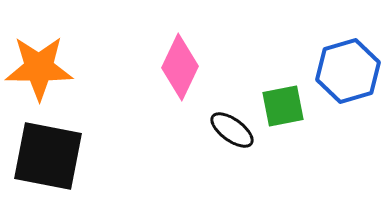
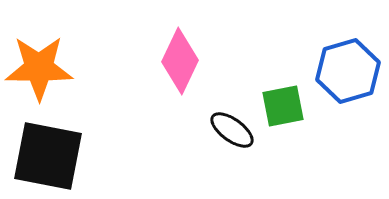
pink diamond: moved 6 px up
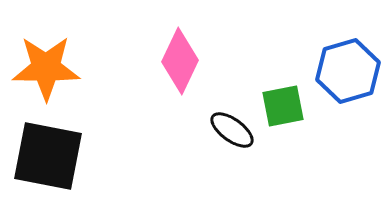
orange star: moved 7 px right
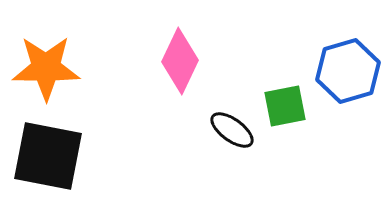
green square: moved 2 px right
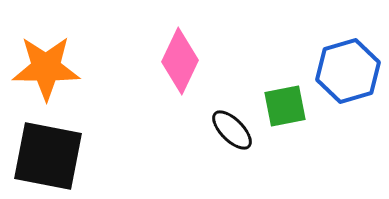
black ellipse: rotated 9 degrees clockwise
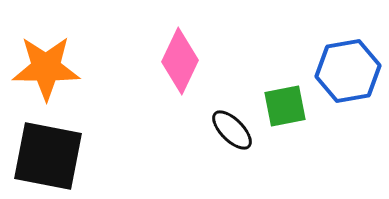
blue hexagon: rotated 6 degrees clockwise
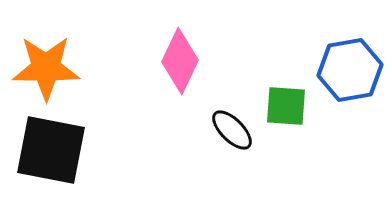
blue hexagon: moved 2 px right, 1 px up
green square: moved 1 px right; rotated 15 degrees clockwise
black square: moved 3 px right, 6 px up
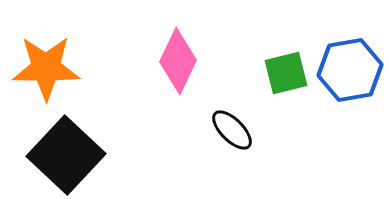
pink diamond: moved 2 px left
green square: moved 33 px up; rotated 18 degrees counterclockwise
black square: moved 15 px right, 5 px down; rotated 32 degrees clockwise
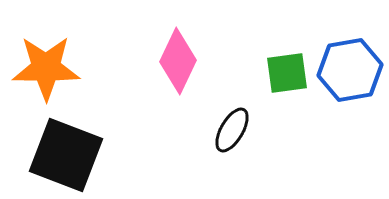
green square: moved 1 px right; rotated 6 degrees clockwise
black ellipse: rotated 75 degrees clockwise
black square: rotated 22 degrees counterclockwise
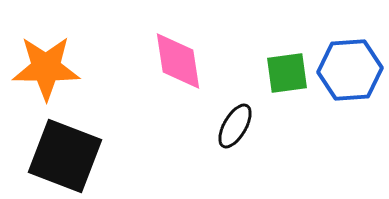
pink diamond: rotated 34 degrees counterclockwise
blue hexagon: rotated 6 degrees clockwise
black ellipse: moved 3 px right, 4 px up
black square: moved 1 px left, 1 px down
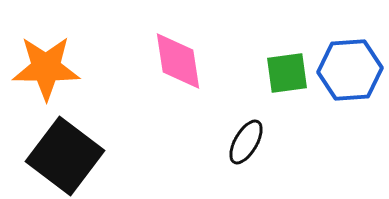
black ellipse: moved 11 px right, 16 px down
black square: rotated 16 degrees clockwise
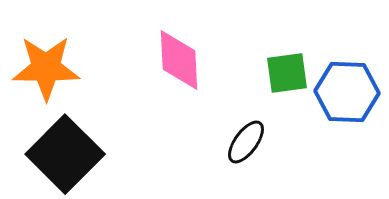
pink diamond: moved 1 px right, 1 px up; rotated 6 degrees clockwise
blue hexagon: moved 3 px left, 22 px down; rotated 6 degrees clockwise
black ellipse: rotated 6 degrees clockwise
black square: moved 2 px up; rotated 8 degrees clockwise
